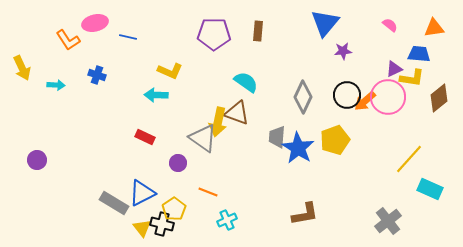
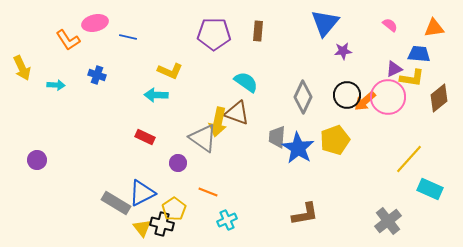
gray rectangle at (114, 203): moved 2 px right
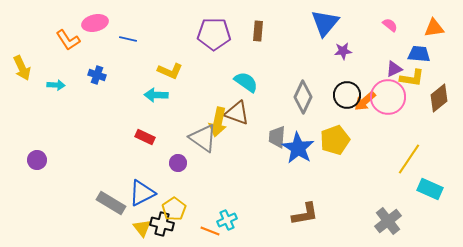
blue line at (128, 37): moved 2 px down
yellow line at (409, 159): rotated 8 degrees counterclockwise
orange line at (208, 192): moved 2 px right, 39 px down
gray rectangle at (116, 203): moved 5 px left
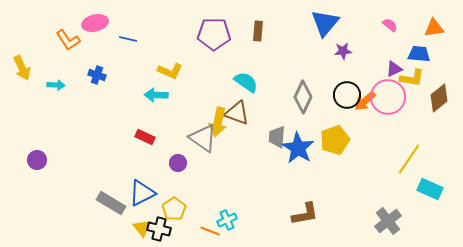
black cross at (162, 224): moved 3 px left, 5 px down
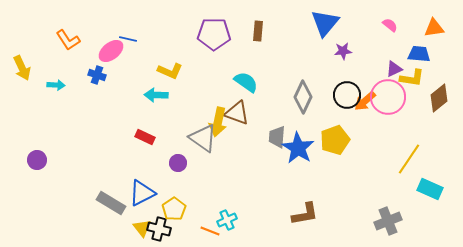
pink ellipse at (95, 23): moved 16 px right, 28 px down; rotated 25 degrees counterclockwise
gray cross at (388, 221): rotated 16 degrees clockwise
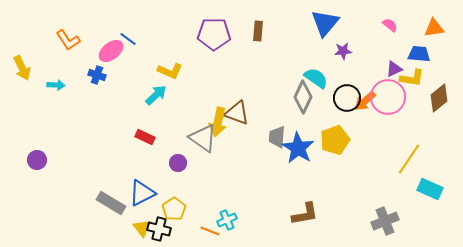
blue line at (128, 39): rotated 24 degrees clockwise
cyan semicircle at (246, 82): moved 70 px right, 4 px up
cyan arrow at (156, 95): rotated 135 degrees clockwise
black circle at (347, 95): moved 3 px down
gray cross at (388, 221): moved 3 px left
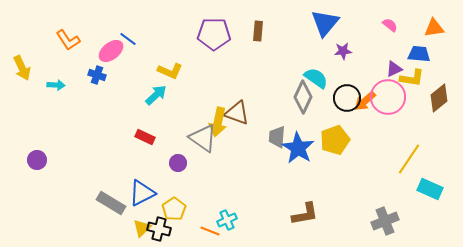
yellow triangle at (142, 228): rotated 24 degrees clockwise
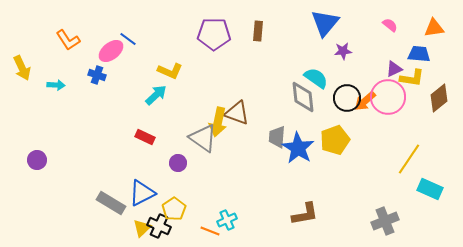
gray diamond at (303, 97): rotated 32 degrees counterclockwise
black cross at (159, 229): moved 3 px up; rotated 10 degrees clockwise
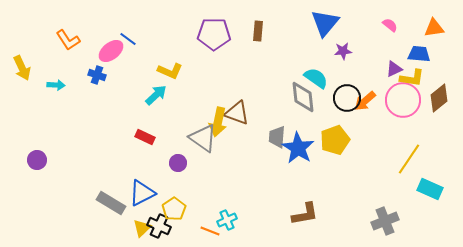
pink circle at (388, 97): moved 15 px right, 3 px down
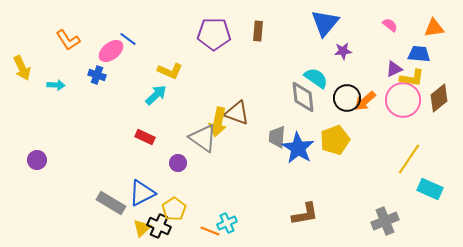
cyan cross at (227, 220): moved 3 px down
